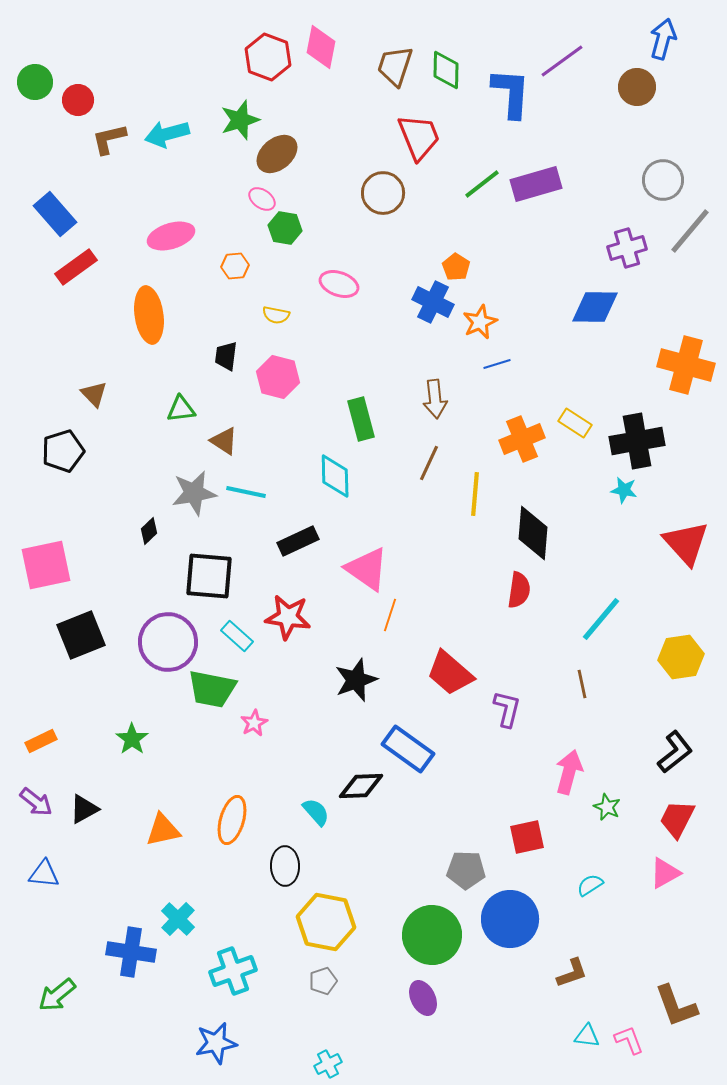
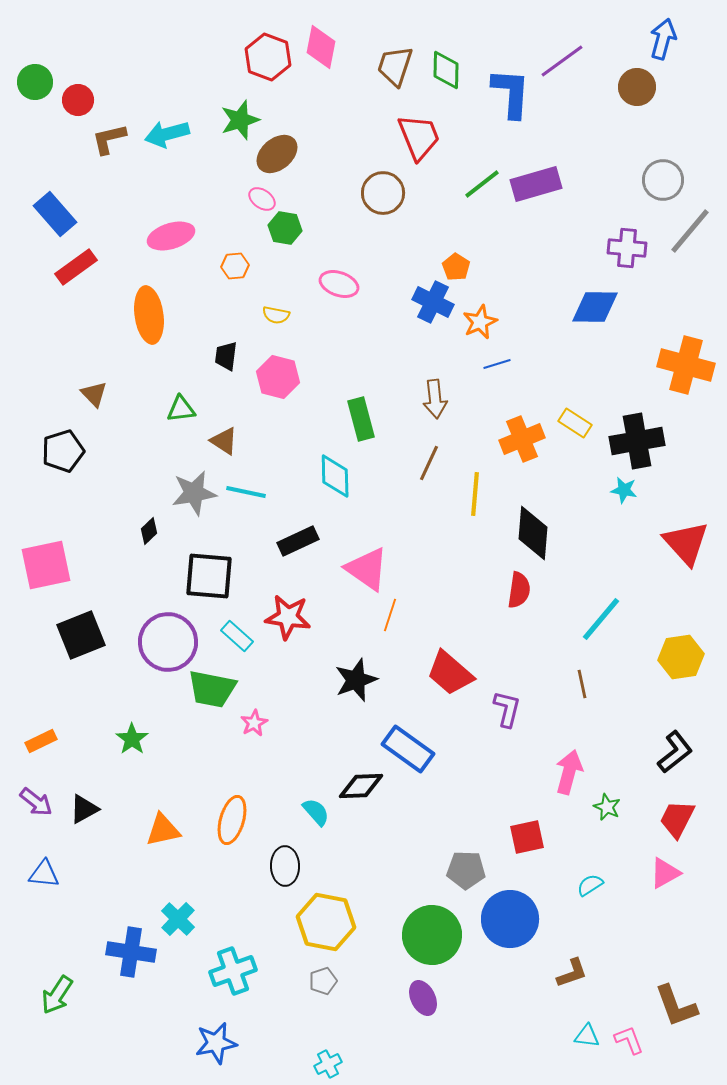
purple cross at (627, 248): rotated 21 degrees clockwise
green arrow at (57, 995): rotated 18 degrees counterclockwise
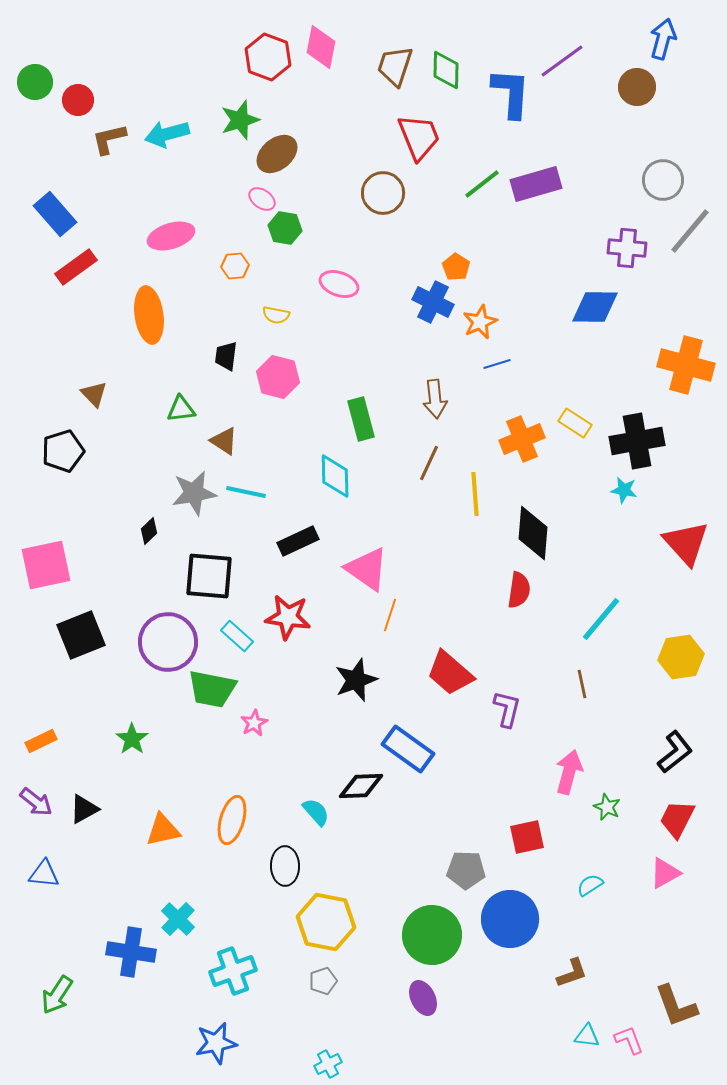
yellow line at (475, 494): rotated 9 degrees counterclockwise
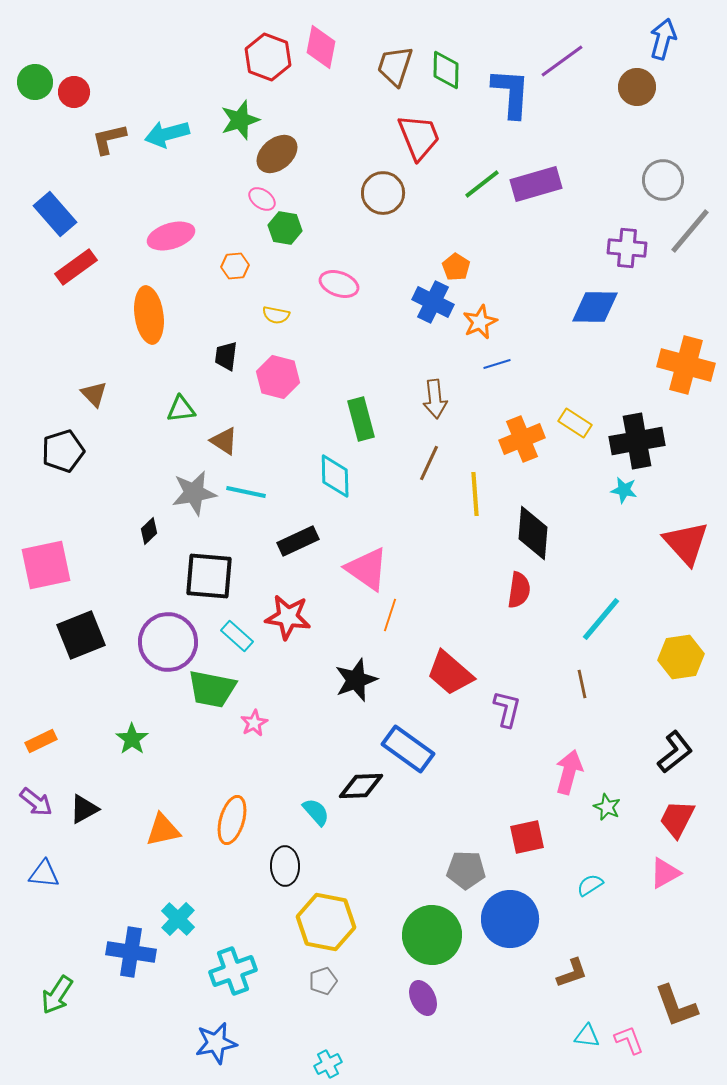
red circle at (78, 100): moved 4 px left, 8 px up
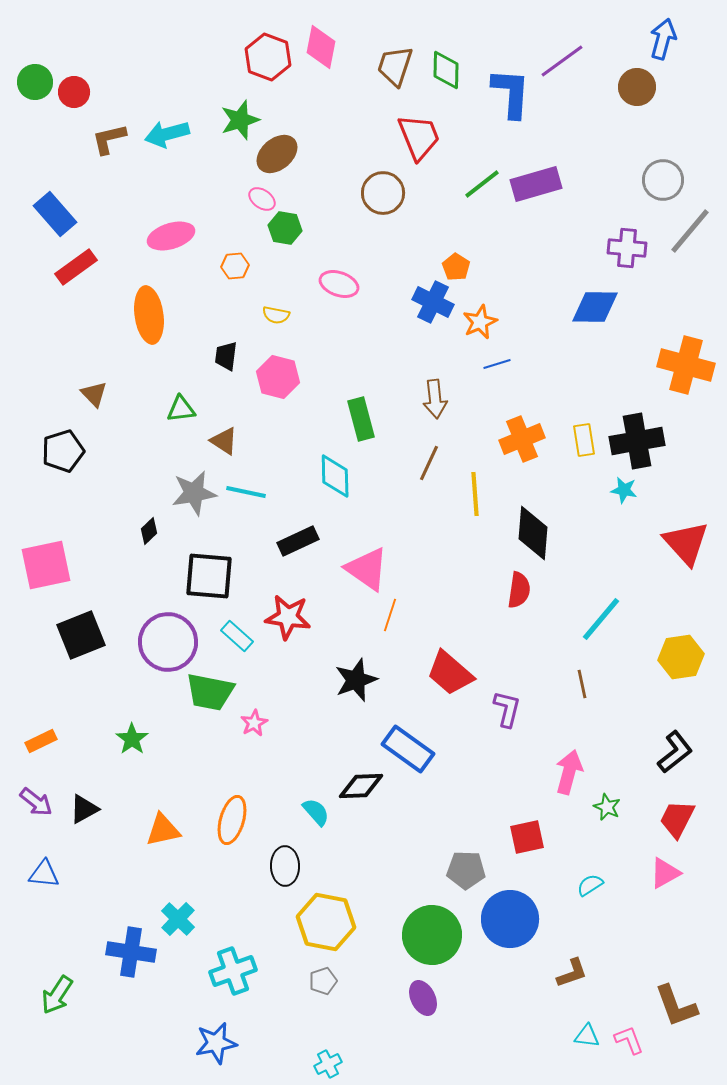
yellow rectangle at (575, 423): moved 9 px right, 17 px down; rotated 48 degrees clockwise
green trapezoid at (212, 689): moved 2 px left, 3 px down
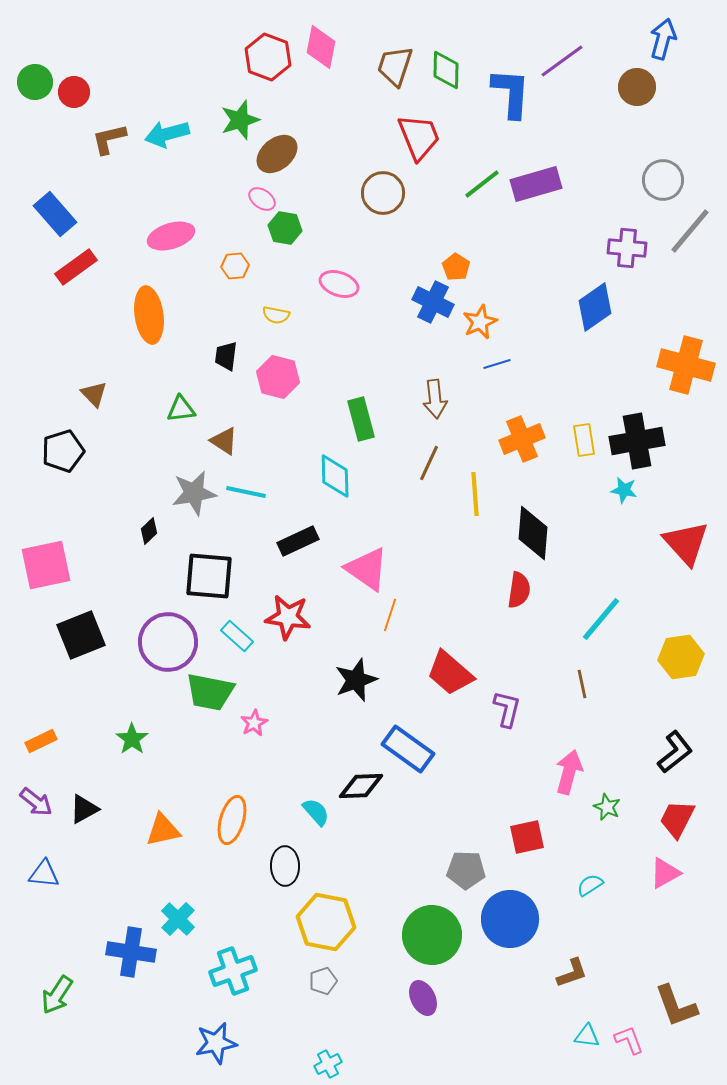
blue diamond at (595, 307): rotated 36 degrees counterclockwise
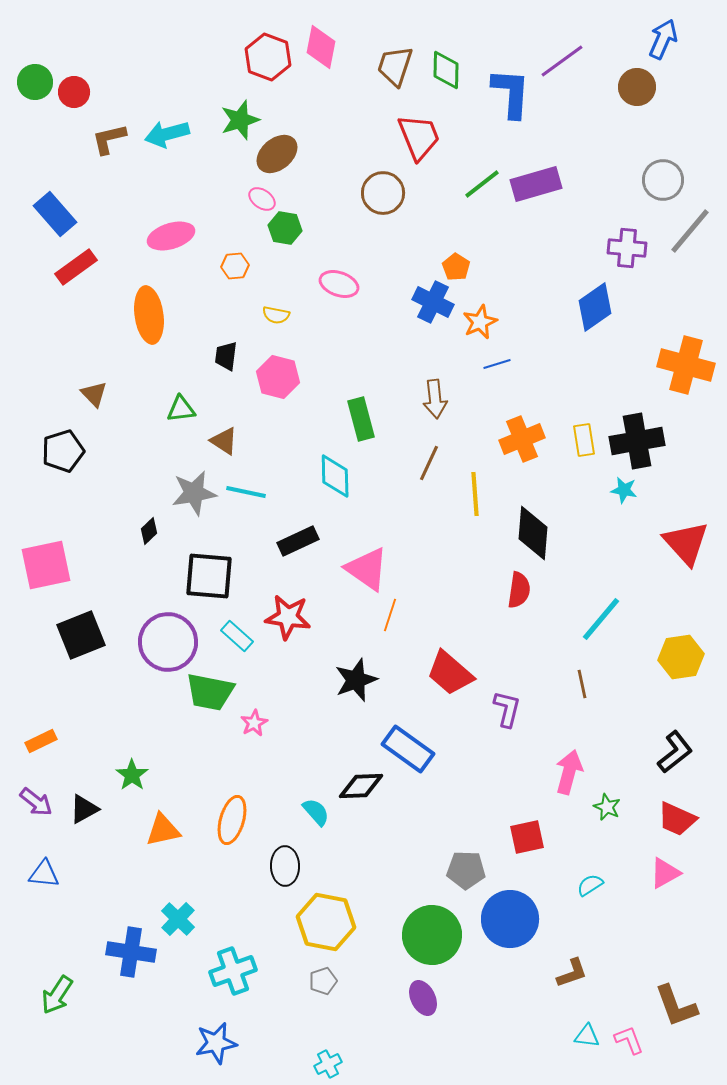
blue arrow at (663, 39): rotated 9 degrees clockwise
green star at (132, 739): moved 36 px down
red trapezoid at (677, 819): rotated 93 degrees counterclockwise
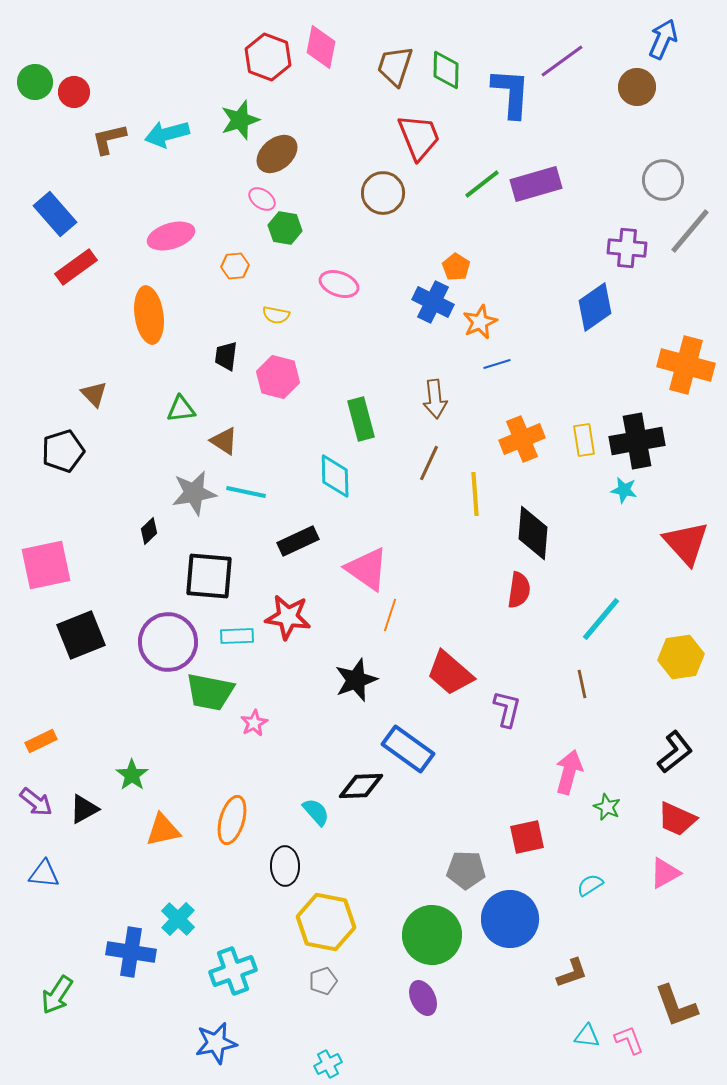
cyan rectangle at (237, 636): rotated 44 degrees counterclockwise
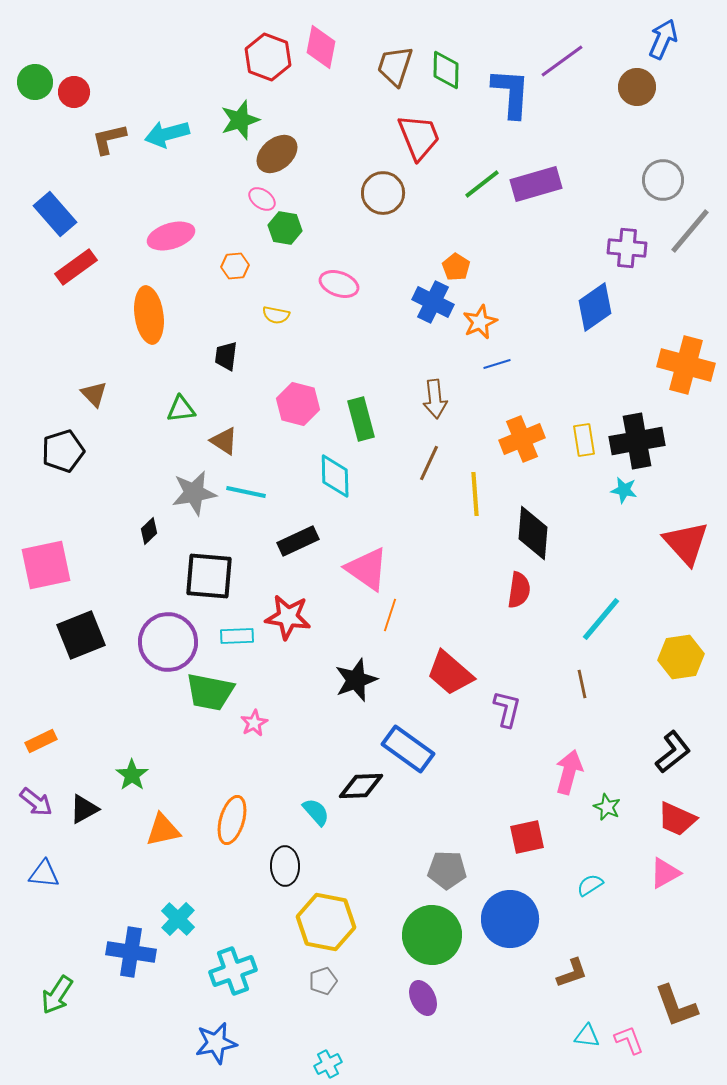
pink hexagon at (278, 377): moved 20 px right, 27 px down
black L-shape at (675, 752): moved 2 px left
gray pentagon at (466, 870): moved 19 px left
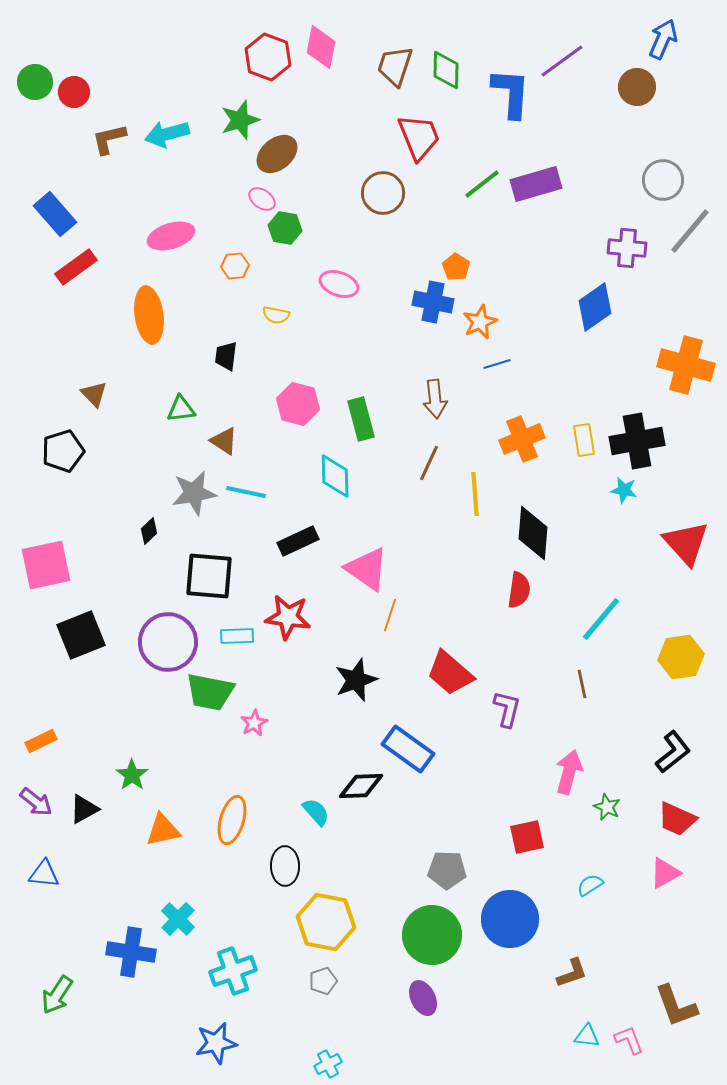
blue cross at (433, 302): rotated 15 degrees counterclockwise
